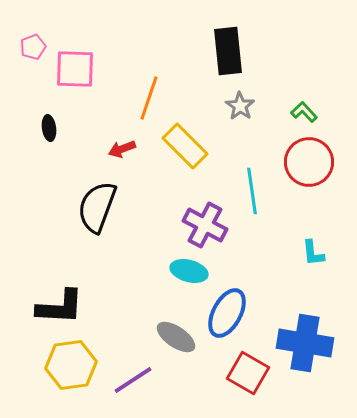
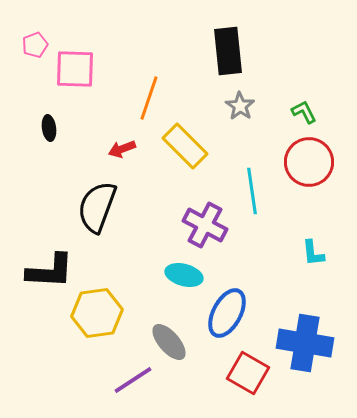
pink pentagon: moved 2 px right, 2 px up
green L-shape: rotated 16 degrees clockwise
cyan ellipse: moved 5 px left, 4 px down
black L-shape: moved 10 px left, 36 px up
gray ellipse: moved 7 px left, 5 px down; rotated 15 degrees clockwise
yellow hexagon: moved 26 px right, 52 px up
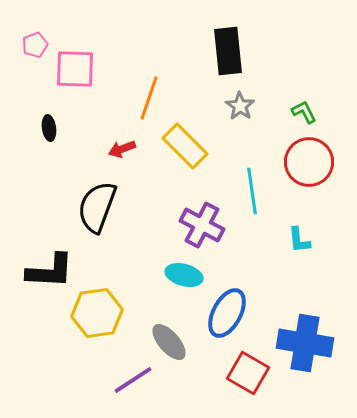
purple cross: moved 3 px left
cyan L-shape: moved 14 px left, 13 px up
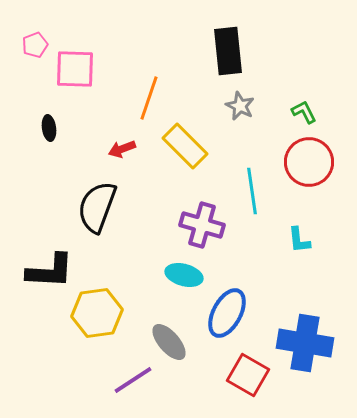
gray star: rotated 8 degrees counterclockwise
purple cross: rotated 12 degrees counterclockwise
red square: moved 2 px down
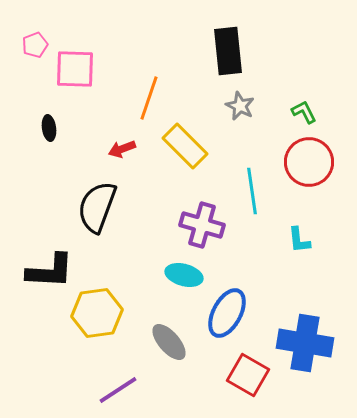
purple line: moved 15 px left, 10 px down
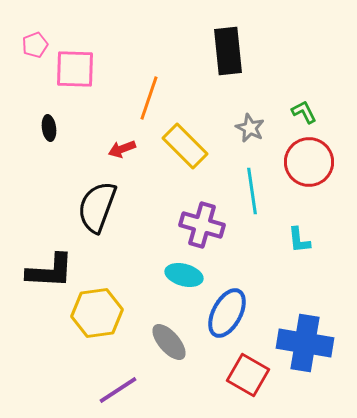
gray star: moved 10 px right, 22 px down
